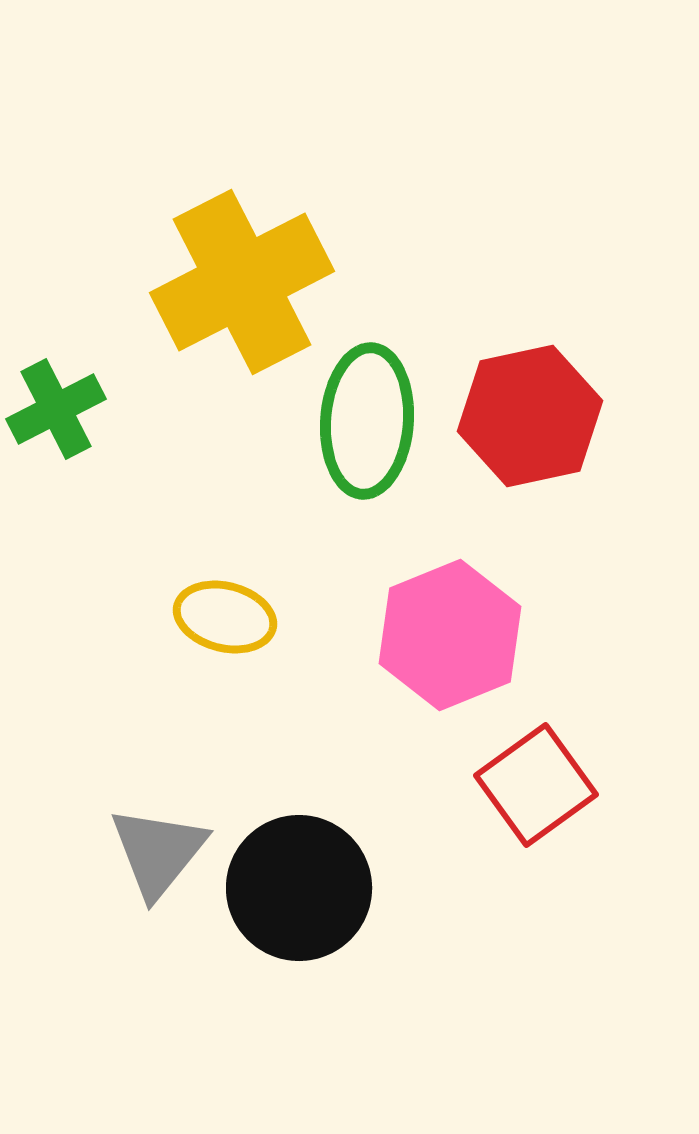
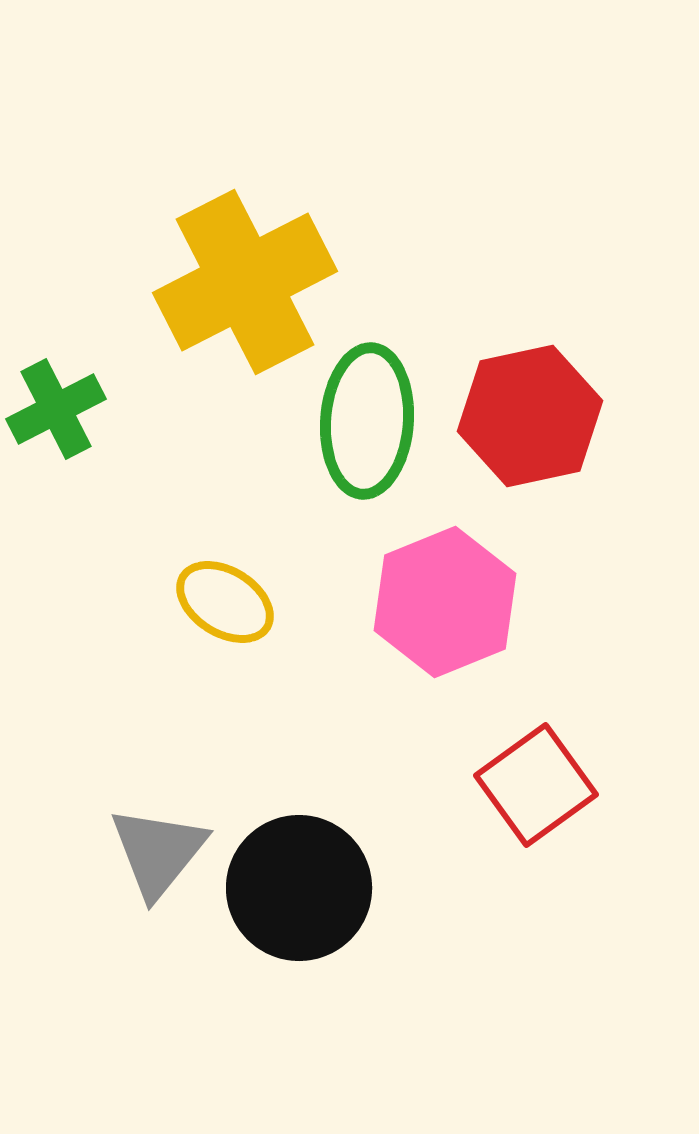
yellow cross: moved 3 px right
yellow ellipse: moved 15 px up; rotated 18 degrees clockwise
pink hexagon: moved 5 px left, 33 px up
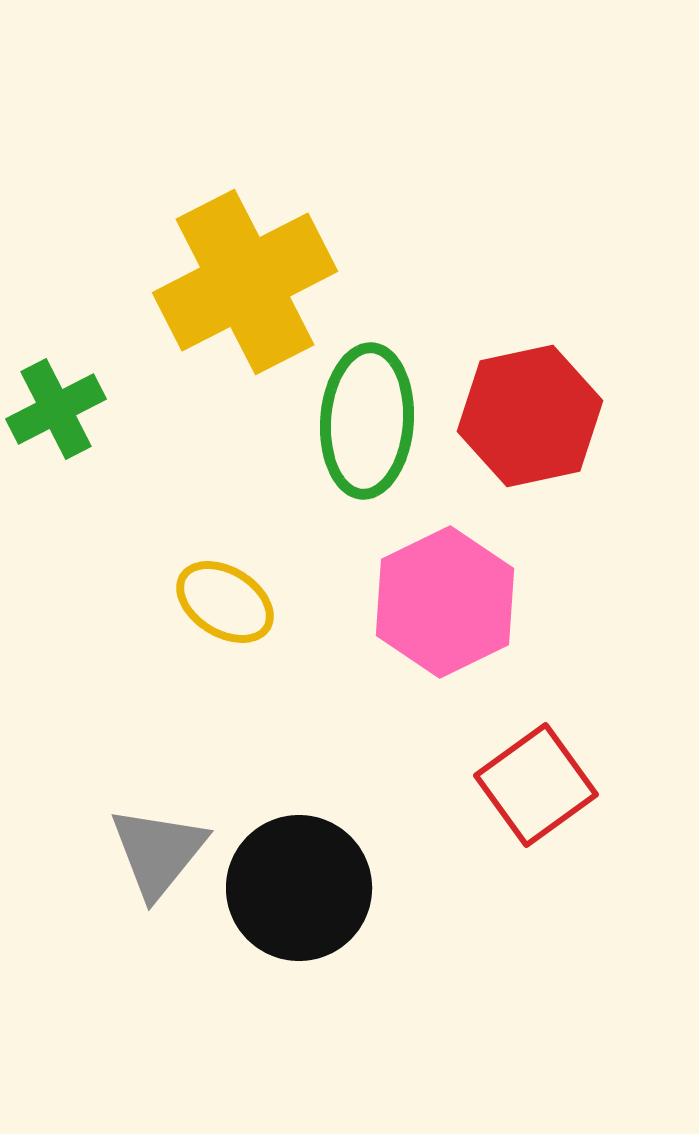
pink hexagon: rotated 4 degrees counterclockwise
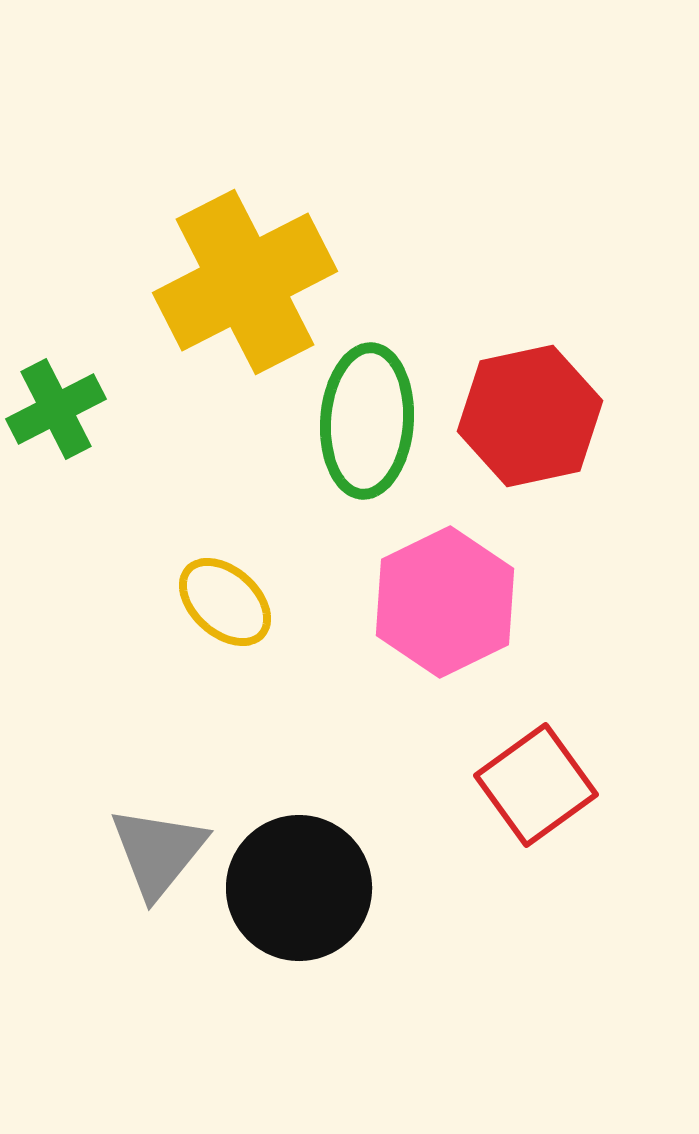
yellow ellipse: rotated 10 degrees clockwise
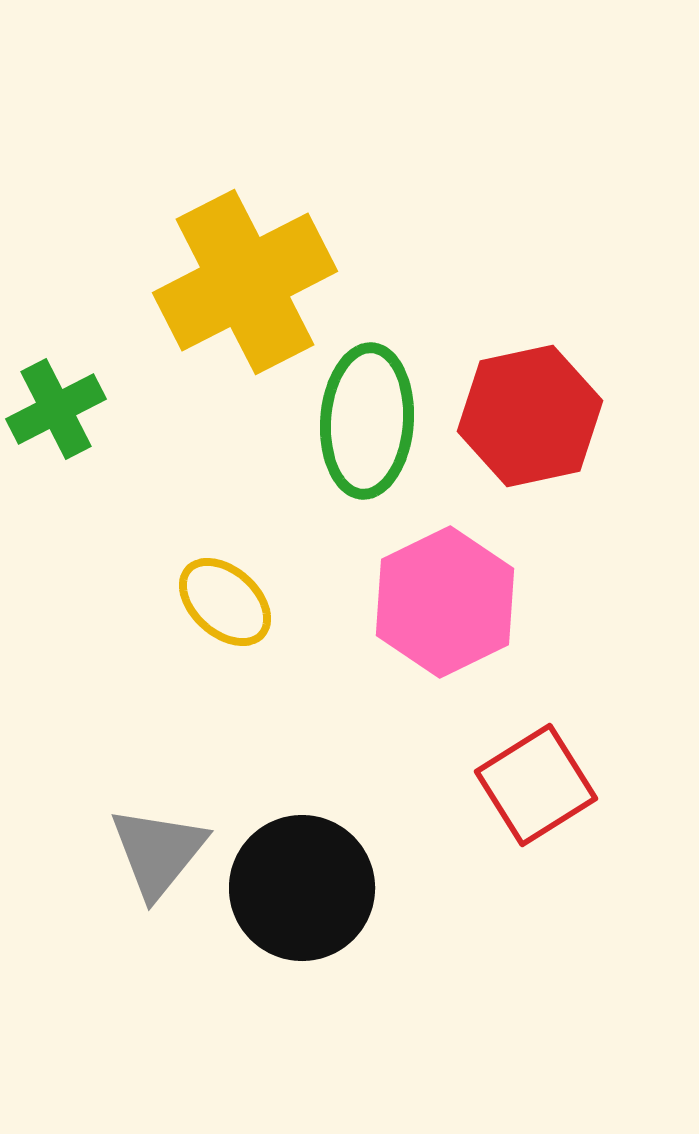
red square: rotated 4 degrees clockwise
black circle: moved 3 px right
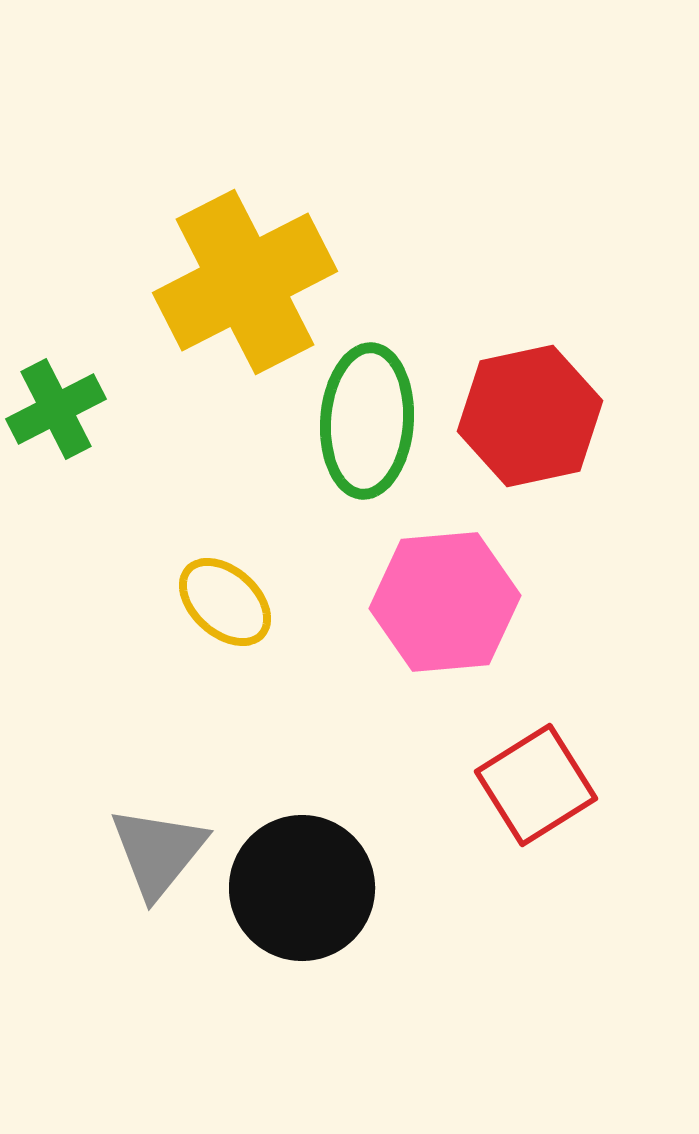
pink hexagon: rotated 21 degrees clockwise
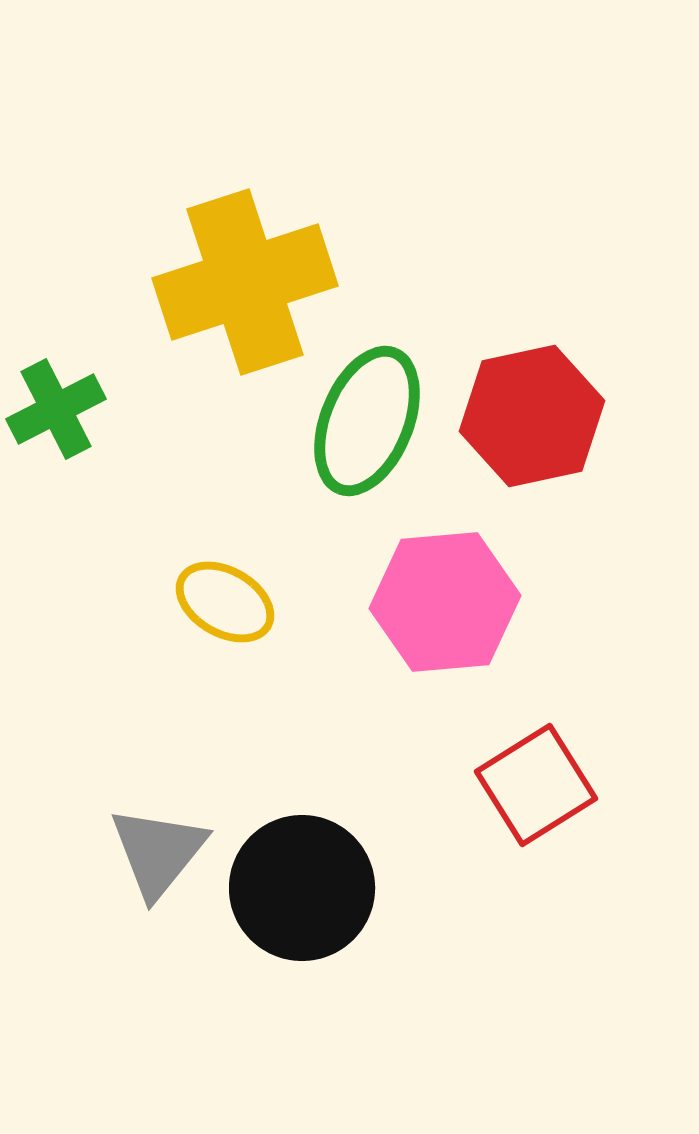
yellow cross: rotated 9 degrees clockwise
red hexagon: moved 2 px right
green ellipse: rotated 18 degrees clockwise
yellow ellipse: rotated 12 degrees counterclockwise
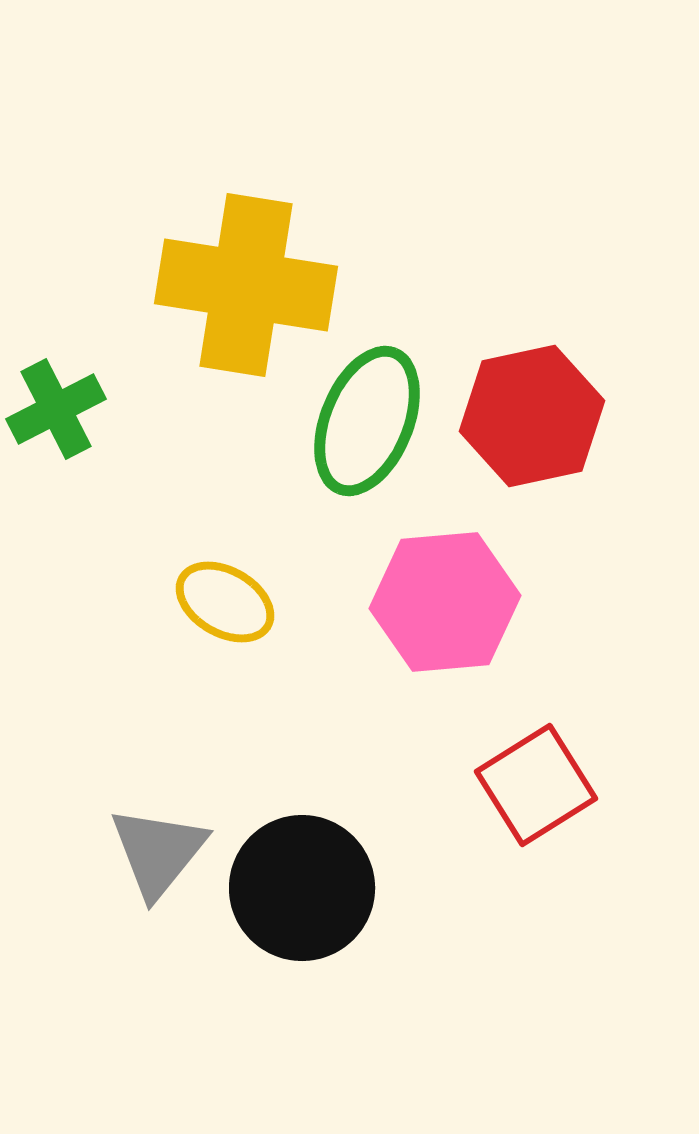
yellow cross: moved 1 px right, 3 px down; rotated 27 degrees clockwise
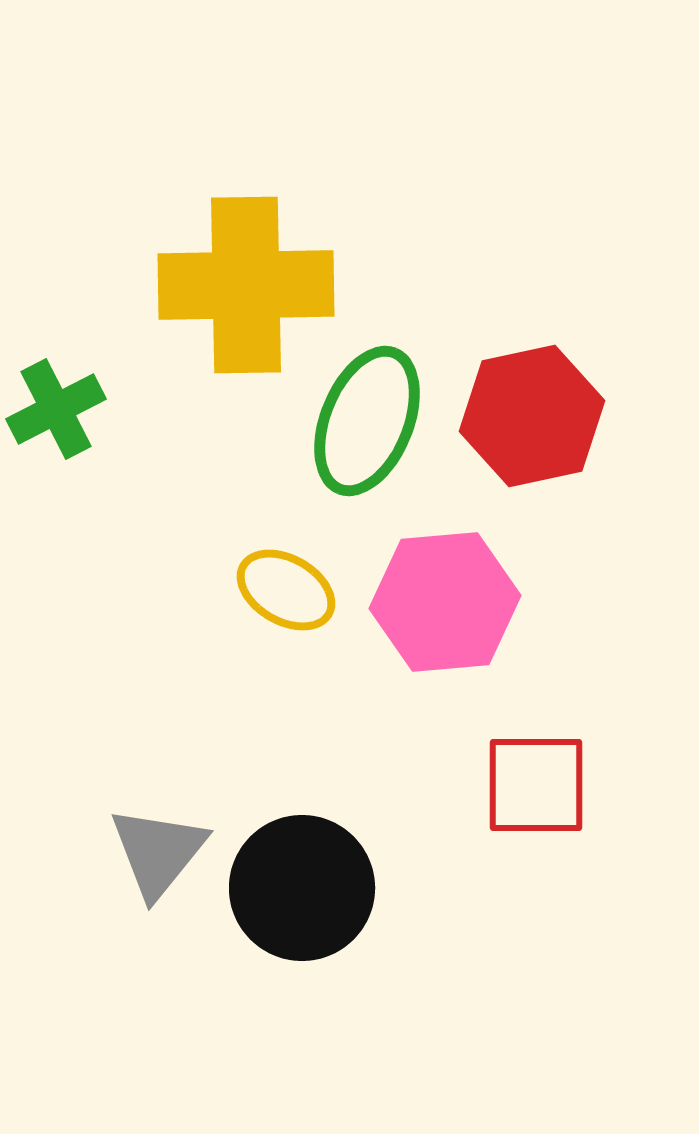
yellow cross: rotated 10 degrees counterclockwise
yellow ellipse: moved 61 px right, 12 px up
red square: rotated 32 degrees clockwise
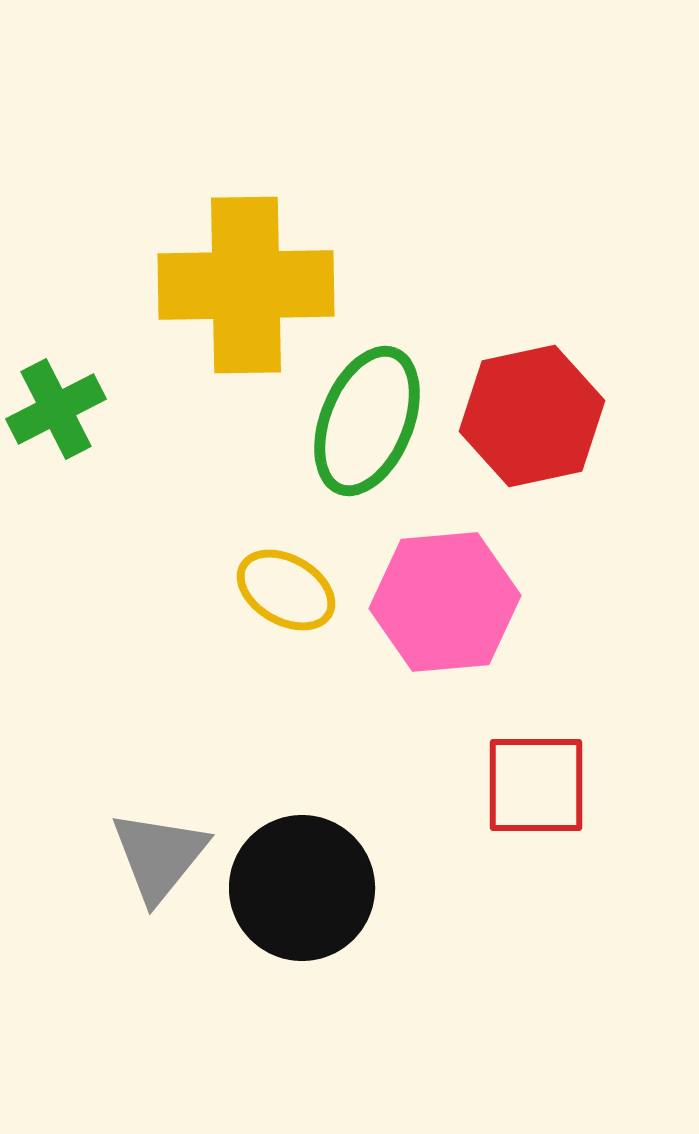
gray triangle: moved 1 px right, 4 px down
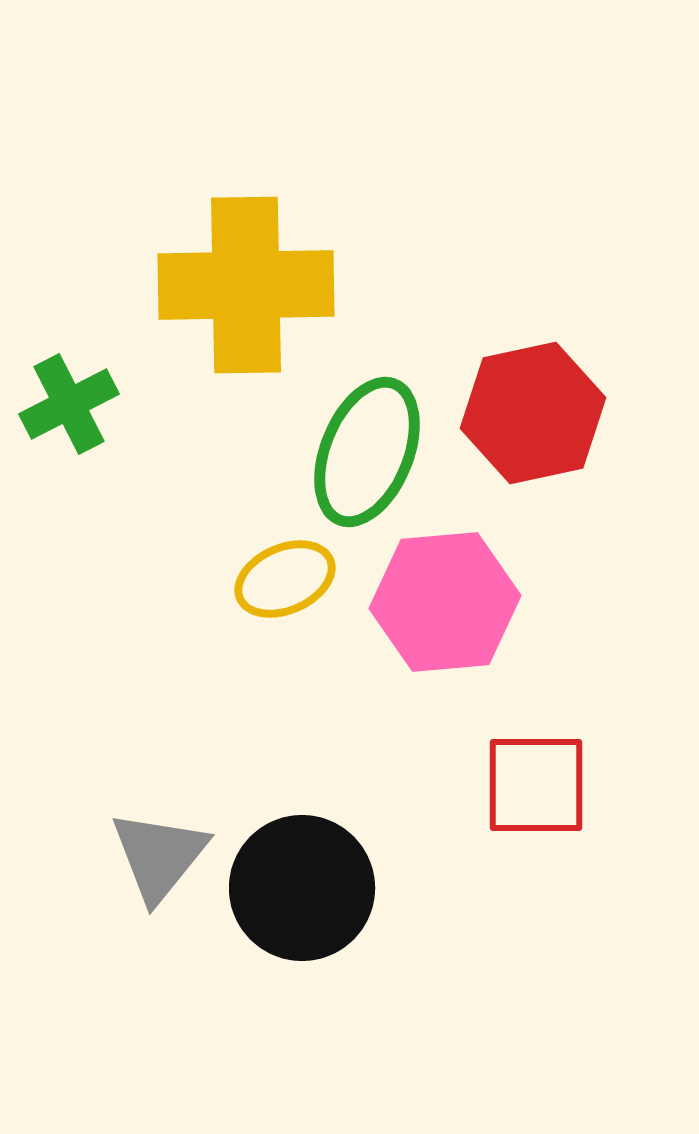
green cross: moved 13 px right, 5 px up
red hexagon: moved 1 px right, 3 px up
green ellipse: moved 31 px down
yellow ellipse: moved 1 px left, 11 px up; rotated 54 degrees counterclockwise
